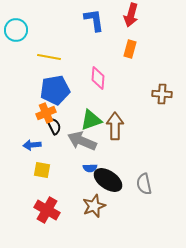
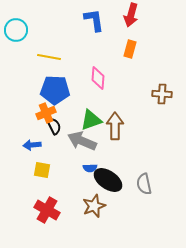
blue pentagon: rotated 12 degrees clockwise
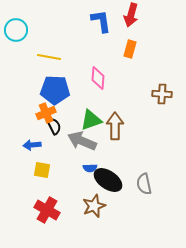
blue L-shape: moved 7 px right, 1 px down
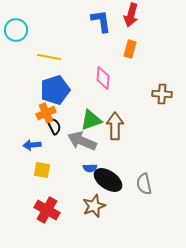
pink diamond: moved 5 px right
blue pentagon: rotated 20 degrees counterclockwise
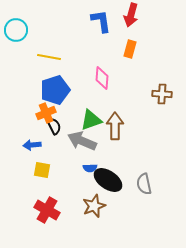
pink diamond: moved 1 px left
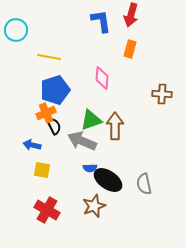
blue arrow: rotated 18 degrees clockwise
